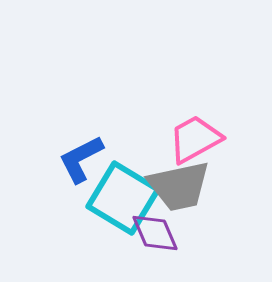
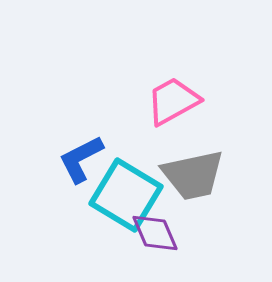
pink trapezoid: moved 22 px left, 38 px up
gray trapezoid: moved 14 px right, 11 px up
cyan square: moved 3 px right, 3 px up
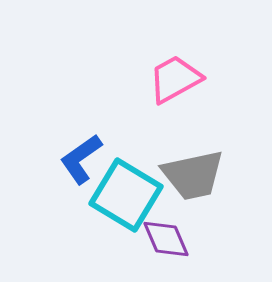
pink trapezoid: moved 2 px right, 22 px up
blue L-shape: rotated 8 degrees counterclockwise
purple diamond: moved 11 px right, 6 px down
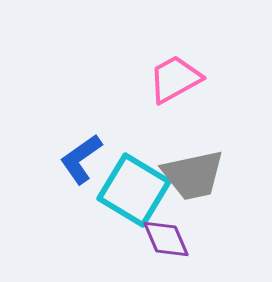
cyan square: moved 8 px right, 5 px up
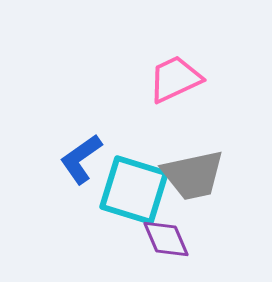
pink trapezoid: rotated 4 degrees clockwise
cyan square: rotated 14 degrees counterclockwise
